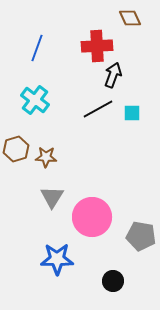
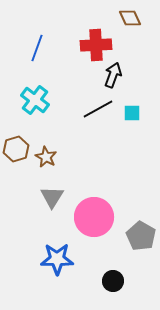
red cross: moved 1 px left, 1 px up
brown star: rotated 25 degrees clockwise
pink circle: moved 2 px right
gray pentagon: rotated 20 degrees clockwise
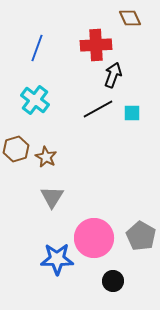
pink circle: moved 21 px down
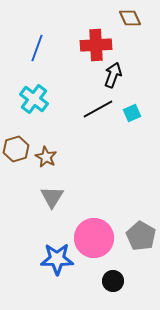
cyan cross: moved 1 px left, 1 px up
cyan square: rotated 24 degrees counterclockwise
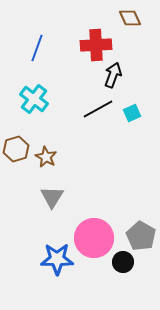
black circle: moved 10 px right, 19 px up
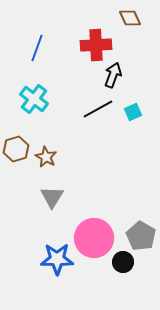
cyan square: moved 1 px right, 1 px up
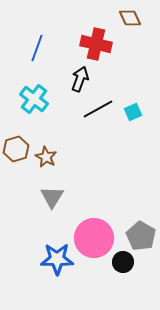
red cross: moved 1 px up; rotated 16 degrees clockwise
black arrow: moved 33 px left, 4 px down
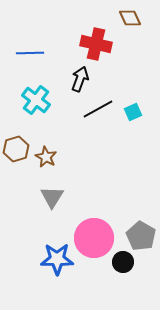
blue line: moved 7 px left, 5 px down; rotated 68 degrees clockwise
cyan cross: moved 2 px right, 1 px down
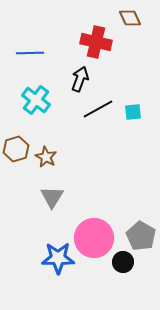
red cross: moved 2 px up
cyan square: rotated 18 degrees clockwise
blue star: moved 1 px right, 1 px up
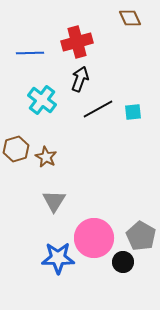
red cross: moved 19 px left; rotated 28 degrees counterclockwise
cyan cross: moved 6 px right
gray triangle: moved 2 px right, 4 px down
